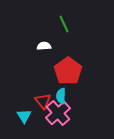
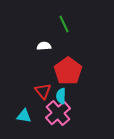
red triangle: moved 10 px up
cyan triangle: rotated 49 degrees counterclockwise
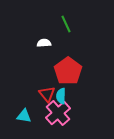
green line: moved 2 px right
white semicircle: moved 3 px up
red triangle: moved 4 px right, 3 px down
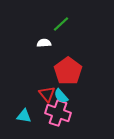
green line: moved 5 px left; rotated 72 degrees clockwise
cyan semicircle: rotated 42 degrees counterclockwise
pink cross: rotated 30 degrees counterclockwise
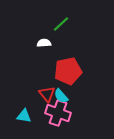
red pentagon: rotated 24 degrees clockwise
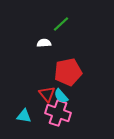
red pentagon: moved 1 px down
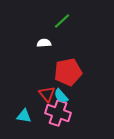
green line: moved 1 px right, 3 px up
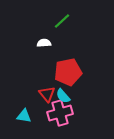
cyan semicircle: moved 2 px right
pink cross: moved 2 px right; rotated 35 degrees counterclockwise
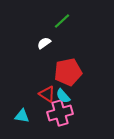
white semicircle: rotated 32 degrees counterclockwise
red triangle: rotated 18 degrees counterclockwise
cyan triangle: moved 2 px left
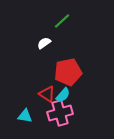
cyan semicircle: moved 1 px up; rotated 98 degrees counterclockwise
cyan triangle: moved 3 px right
